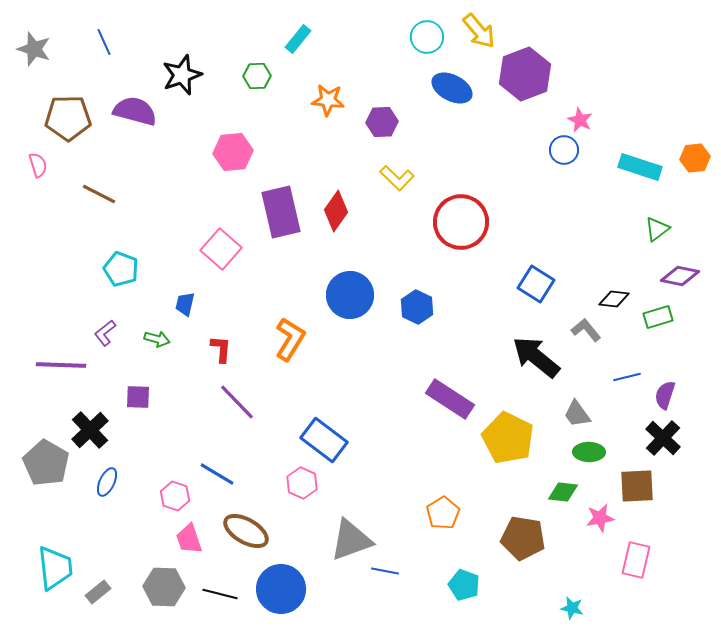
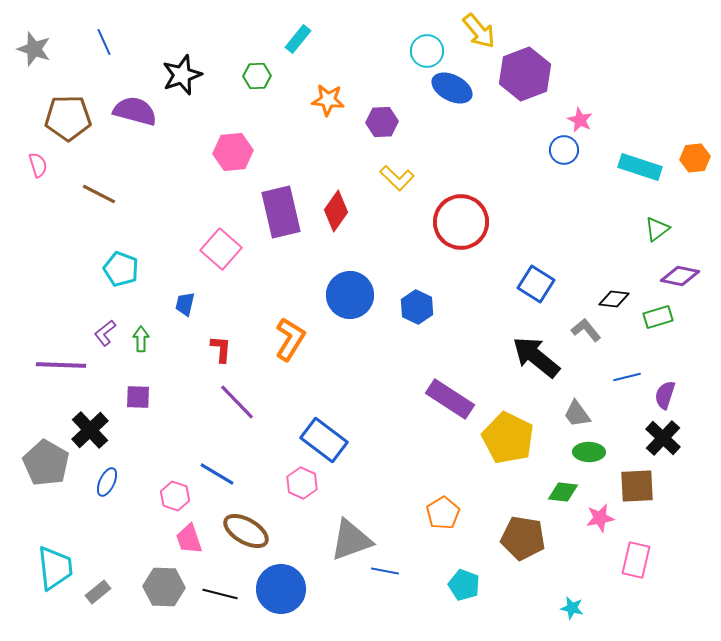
cyan circle at (427, 37): moved 14 px down
green arrow at (157, 339): moved 16 px left; rotated 105 degrees counterclockwise
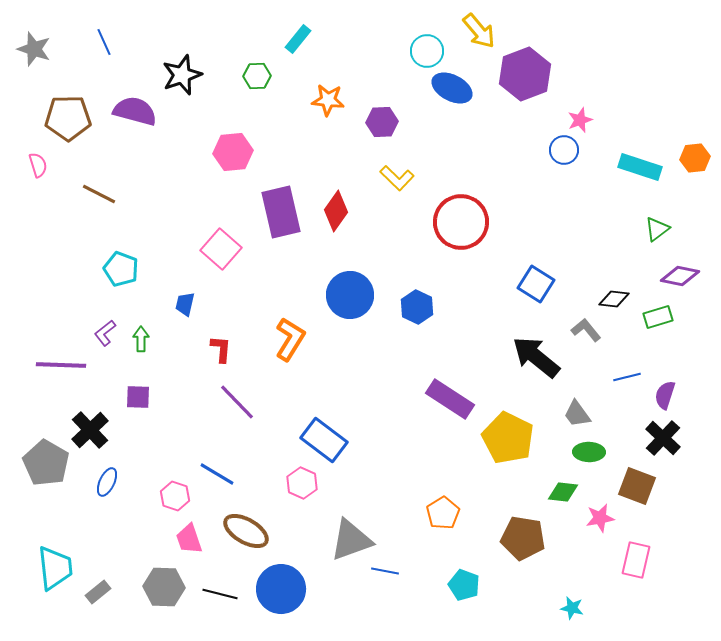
pink star at (580, 120): rotated 25 degrees clockwise
brown square at (637, 486): rotated 24 degrees clockwise
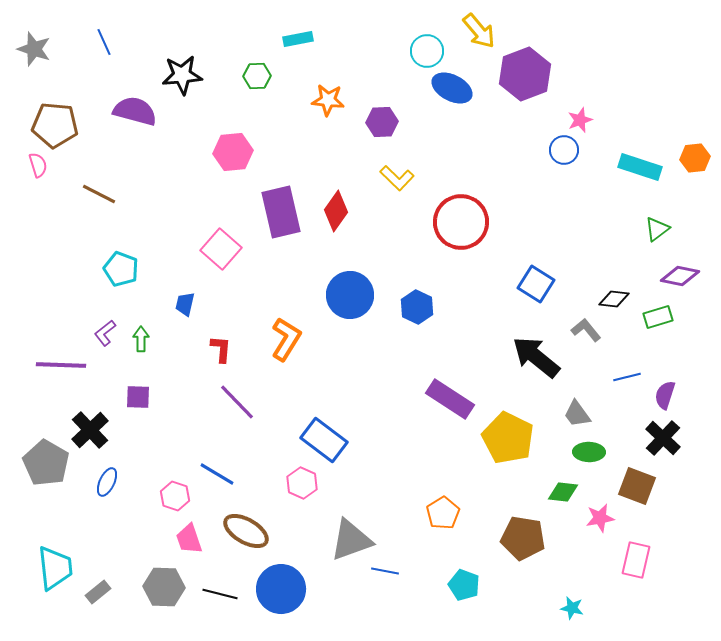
cyan rectangle at (298, 39): rotated 40 degrees clockwise
black star at (182, 75): rotated 15 degrees clockwise
brown pentagon at (68, 118): moved 13 px left, 7 px down; rotated 6 degrees clockwise
orange L-shape at (290, 339): moved 4 px left
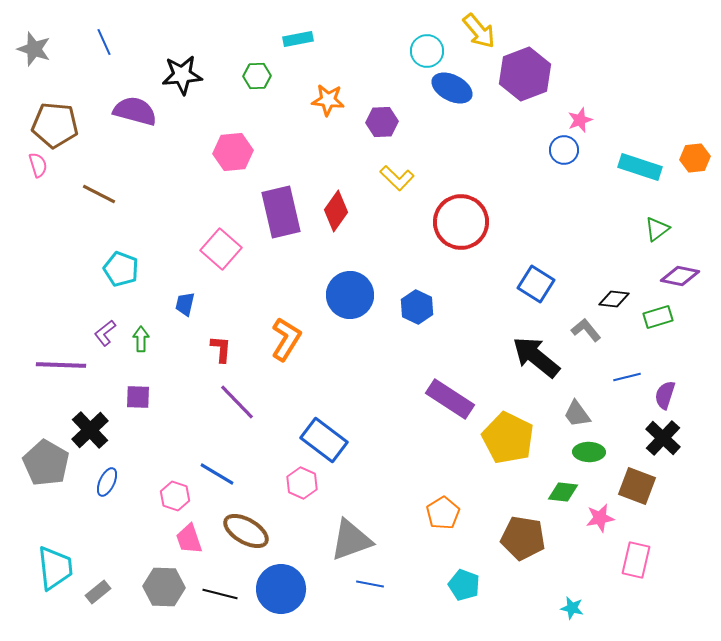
blue line at (385, 571): moved 15 px left, 13 px down
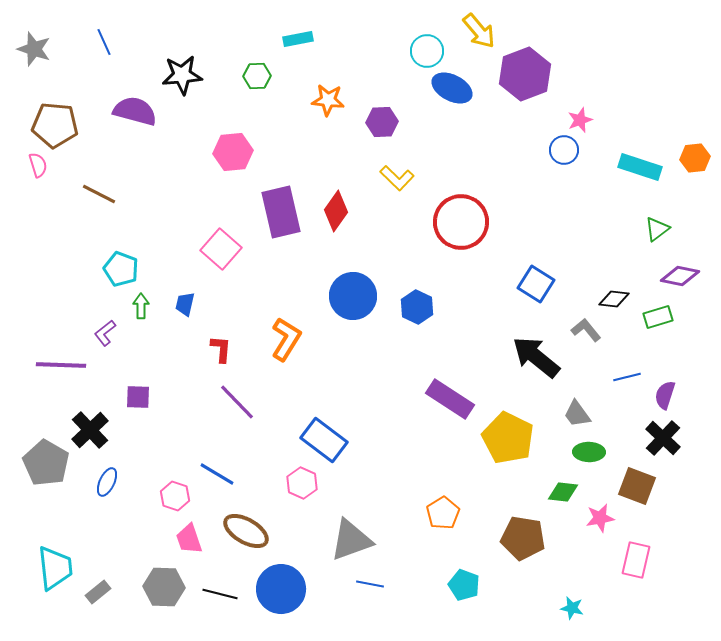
blue circle at (350, 295): moved 3 px right, 1 px down
green arrow at (141, 339): moved 33 px up
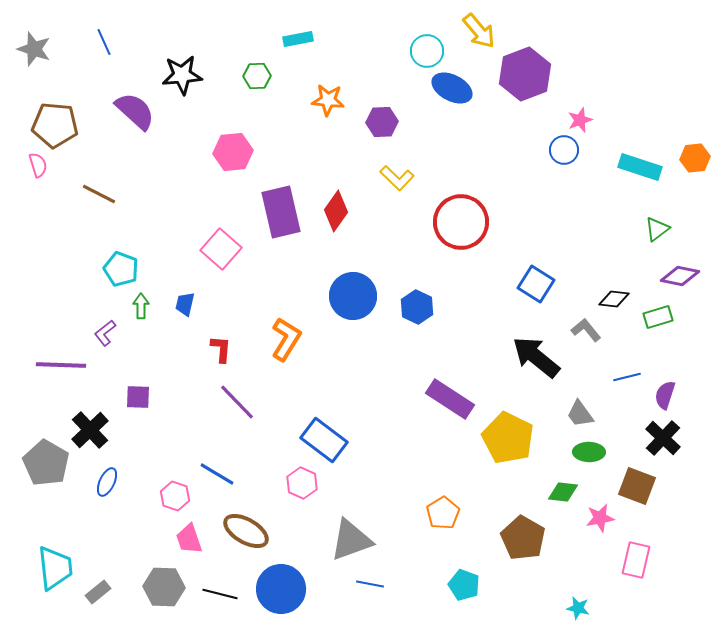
purple semicircle at (135, 111): rotated 27 degrees clockwise
gray trapezoid at (577, 414): moved 3 px right
brown pentagon at (523, 538): rotated 21 degrees clockwise
cyan star at (572, 608): moved 6 px right
